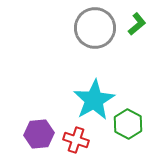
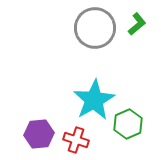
green hexagon: rotated 8 degrees clockwise
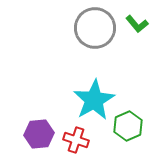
green L-shape: rotated 90 degrees clockwise
green hexagon: moved 2 px down
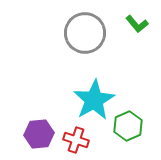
gray circle: moved 10 px left, 5 px down
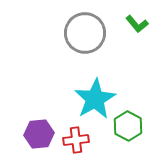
cyan star: moved 1 px right, 1 px up
green hexagon: rotated 8 degrees counterclockwise
red cross: rotated 25 degrees counterclockwise
